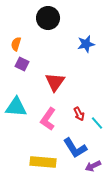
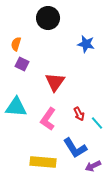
blue star: rotated 24 degrees clockwise
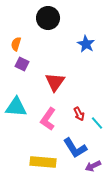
blue star: rotated 18 degrees clockwise
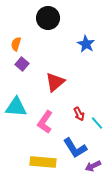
purple square: rotated 16 degrees clockwise
red triangle: rotated 15 degrees clockwise
pink L-shape: moved 3 px left, 3 px down
